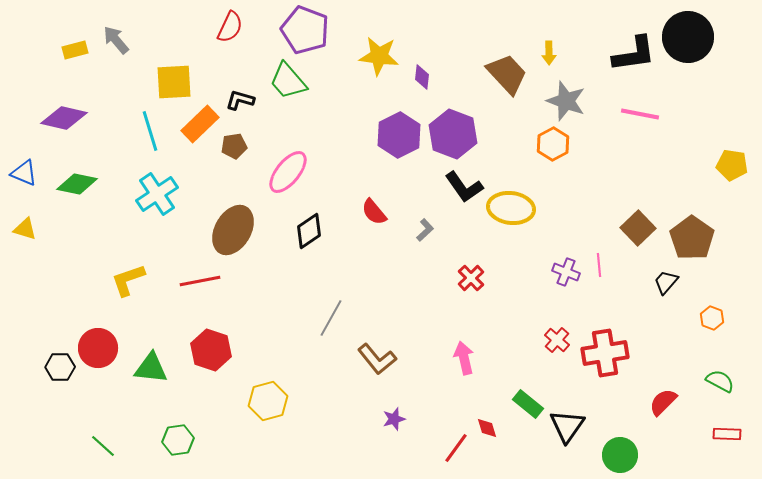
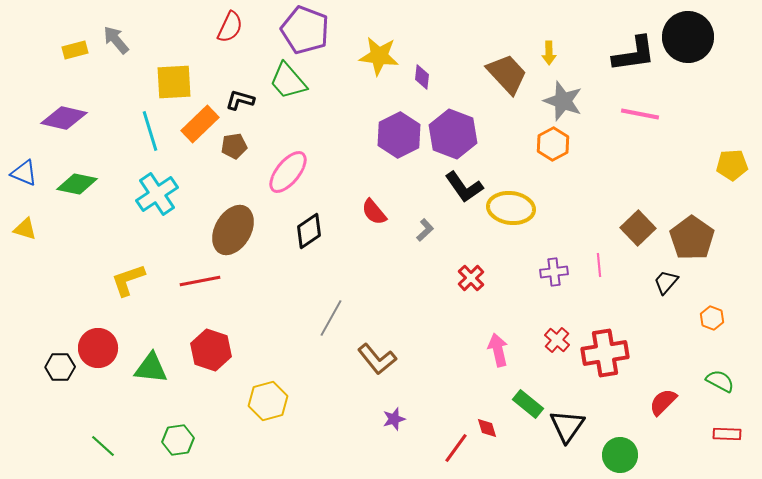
gray star at (566, 101): moved 3 px left
yellow pentagon at (732, 165): rotated 12 degrees counterclockwise
purple cross at (566, 272): moved 12 px left; rotated 28 degrees counterclockwise
pink arrow at (464, 358): moved 34 px right, 8 px up
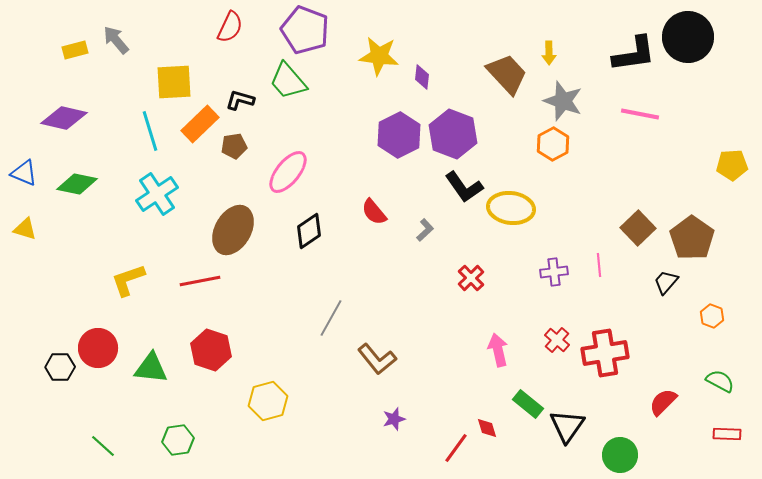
orange hexagon at (712, 318): moved 2 px up
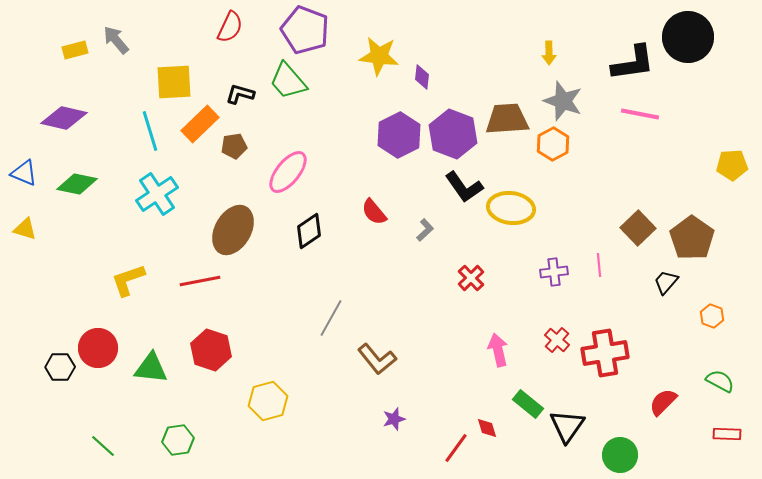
black L-shape at (634, 54): moved 1 px left, 9 px down
brown trapezoid at (507, 74): moved 45 px down; rotated 51 degrees counterclockwise
black L-shape at (240, 100): moved 6 px up
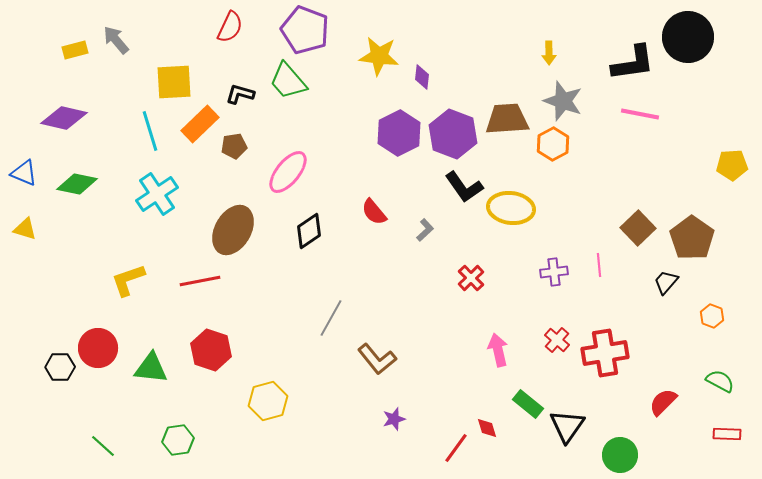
purple hexagon at (399, 135): moved 2 px up
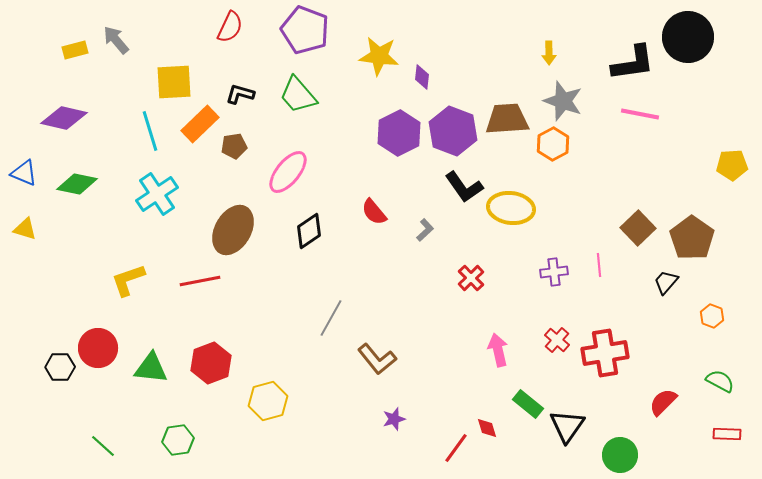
green trapezoid at (288, 81): moved 10 px right, 14 px down
purple hexagon at (453, 134): moved 3 px up
red hexagon at (211, 350): moved 13 px down; rotated 21 degrees clockwise
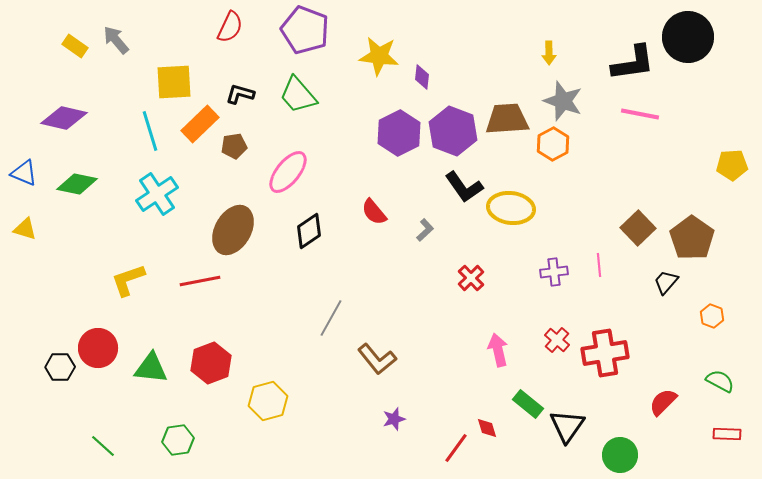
yellow rectangle at (75, 50): moved 4 px up; rotated 50 degrees clockwise
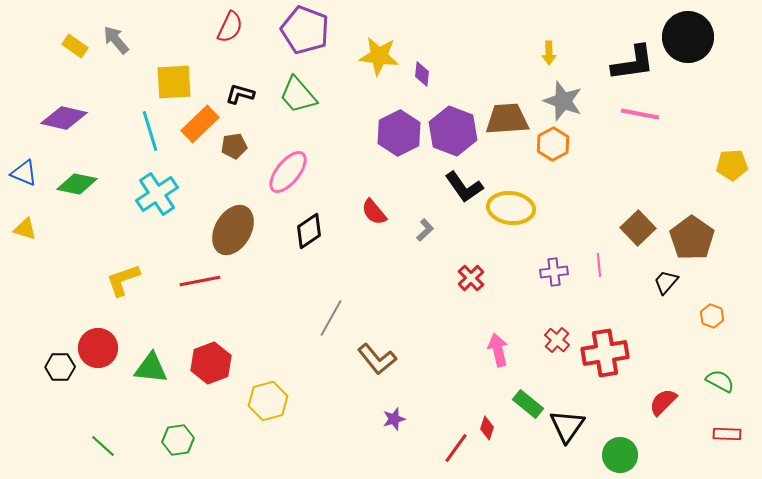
purple diamond at (422, 77): moved 3 px up
yellow L-shape at (128, 280): moved 5 px left
red diamond at (487, 428): rotated 35 degrees clockwise
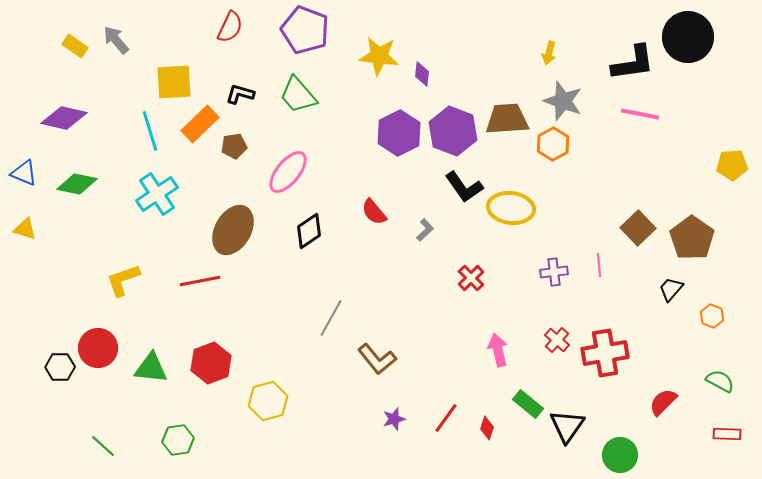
yellow arrow at (549, 53): rotated 15 degrees clockwise
black trapezoid at (666, 282): moved 5 px right, 7 px down
red line at (456, 448): moved 10 px left, 30 px up
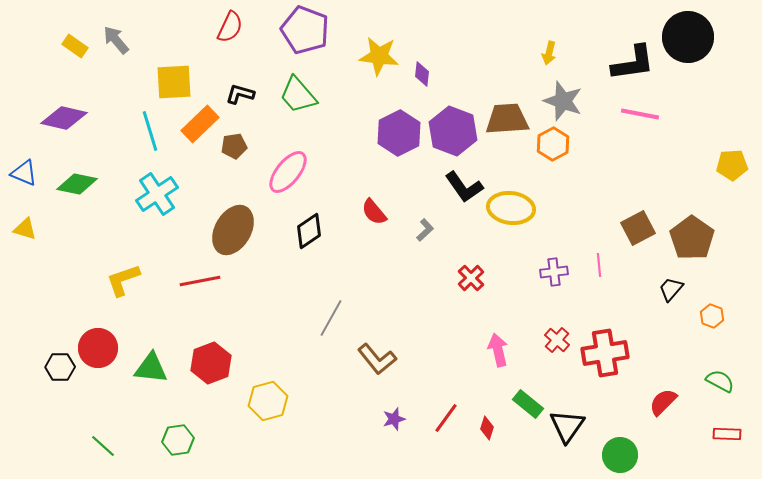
brown square at (638, 228): rotated 16 degrees clockwise
